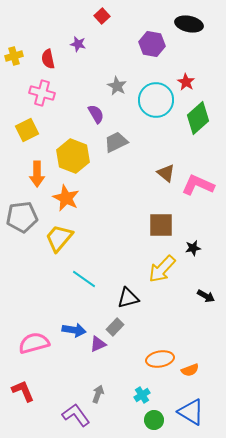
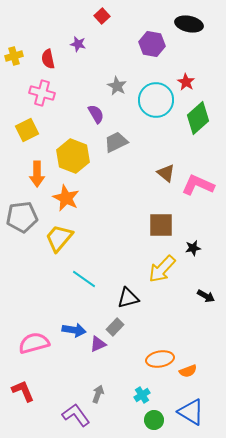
orange semicircle: moved 2 px left, 1 px down
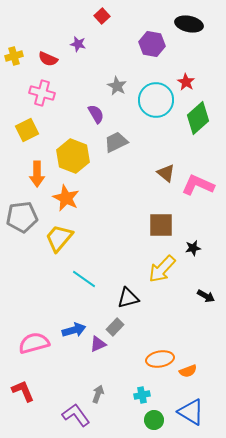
red semicircle: rotated 54 degrees counterclockwise
blue arrow: rotated 25 degrees counterclockwise
cyan cross: rotated 21 degrees clockwise
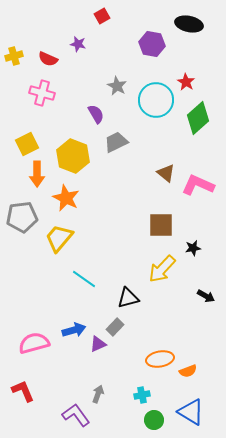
red square: rotated 14 degrees clockwise
yellow square: moved 14 px down
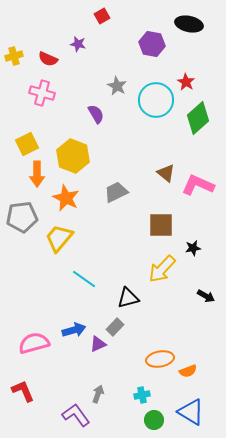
gray trapezoid: moved 50 px down
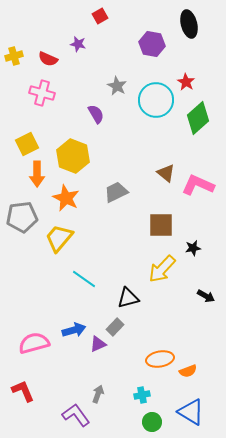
red square: moved 2 px left
black ellipse: rotated 64 degrees clockwise
green circle: moved 2 px left, 2 px down
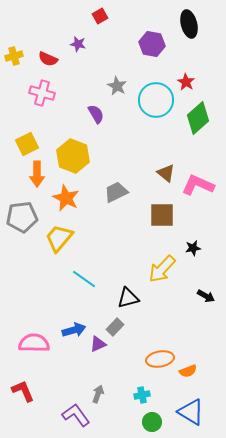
brown square: moved 1 px right, 10 px up
pink semicircle: rotated 16 degrees clockwise
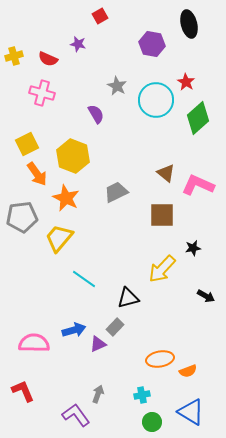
orange arrow: rotated 35 degrees counterclockwise
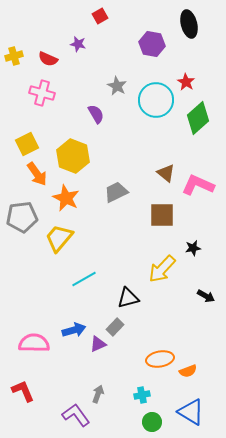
cyan line: rotated 65 degrees counterclockwise
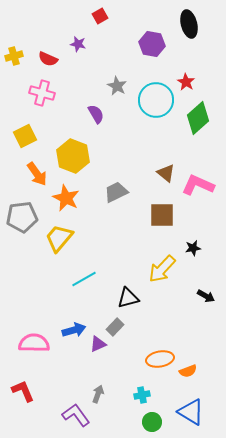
yellow square: moved 2 px left, 8 px up
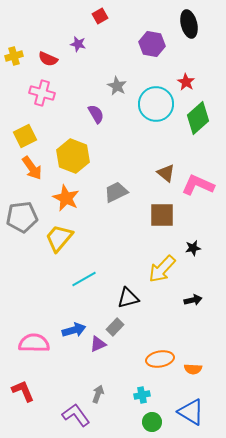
cyan circle: moved 4 px down
orange arrow: moved 5 px left, 6 px up
black arrow: moved 13 px left, 4 px down; rotated 42 degrees counterclockwise
orange semicircle: moved 5 px right, 2 px up; rotated 24 degrees clockwise
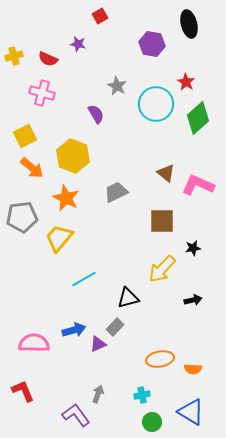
orange arrow: rotated 15 degrees counterclockwise
brown square: moved 6 px down
